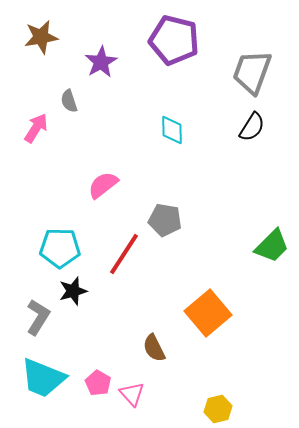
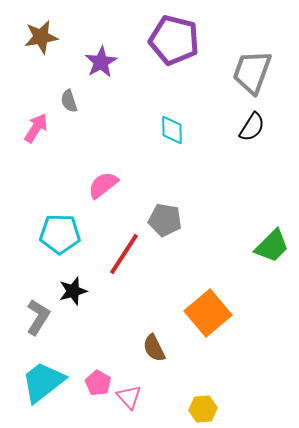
cyan pentagon: moved 14 px up
cyan trapezoid: moved 4 px down; rotated 120 degrees clockwise
pink triangle: moved 3 px left, 3 px down
yellow hexagon: moved 15 px left; rotated 8 degrees clockwise
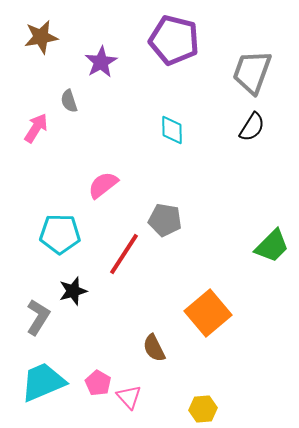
cyan trapezoid: rotated 15 degrees clockwise
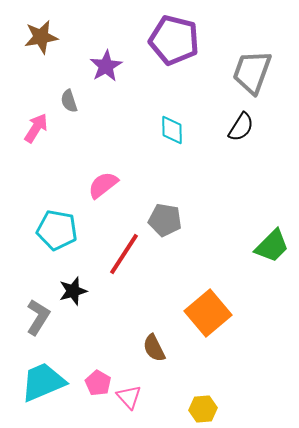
purple star: moved 5 px right, 4 px down
black semicircle: moved 11 px left
cyan pentagon: moved 3 px left, 4 px up; rotated 9 degrees clockwise
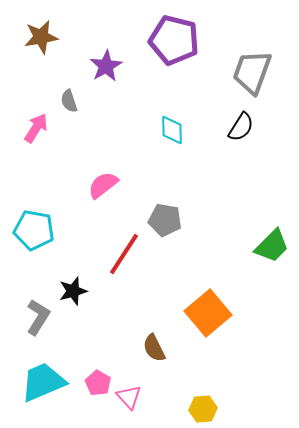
cyan pentagon: moved 23 px left
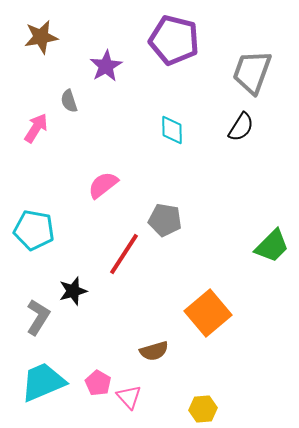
brown semicircle: moved 3 px down; rotated 80 degrees counterclockwise
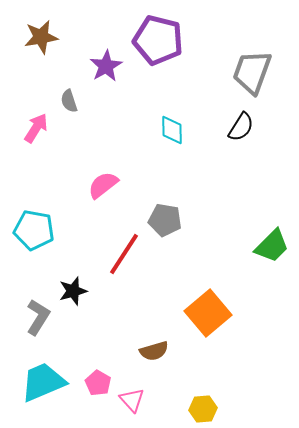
purple pentagon: moved 16 px left
pink triangle: moved 3 px right, 3 px down
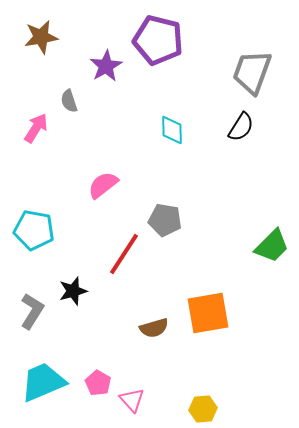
orange square: rotated 30 degrees clockwise
gray L-shape: moved 6 px left, 6 px up
brown semicircle: moved 23 px up
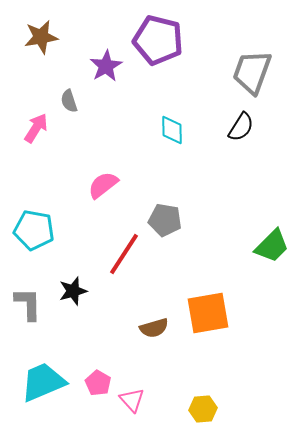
gray L-shape: moved 4 px left, 7 px up; rotated 33 degrees counterclockwise
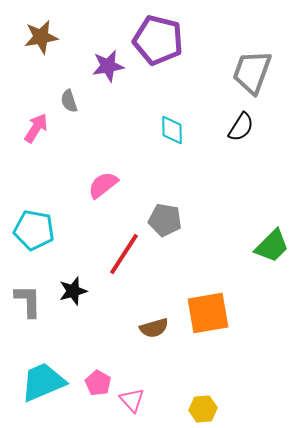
purple star: moved 2 px right; rotated 20 degrees clockwise
gray L-shape: moved 3 px up
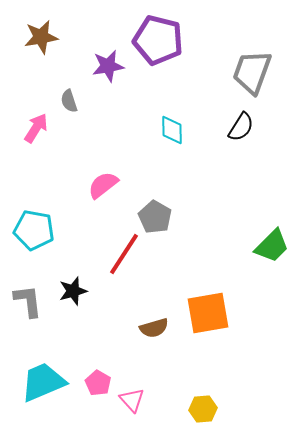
gray pentagon: moved 10 px left, 3 px up; rotated 20 degrees clockwise
gray L-shape: rotated 6 degrees counterclockwise
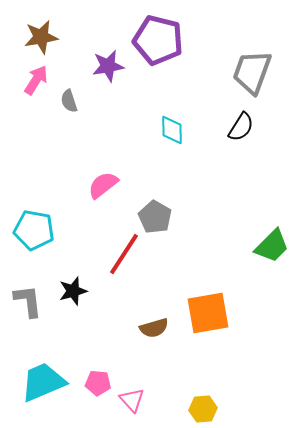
pink arrow: moved 48 px up
pink pentagon: rotated 25 degrees counterclockwise
